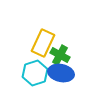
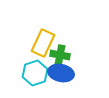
green cross: rotated 18 degrees counterclockwise
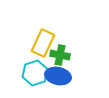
blue ellipse: moved 3 px left, 3 px down
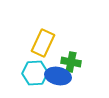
green cross: moved 11 px right, 7 px down
cyan hexagon: rotated 15 degrees clockwise
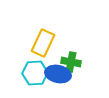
blue ellipse: moved 2 px up
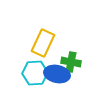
blue ellipse: moved 1 px left
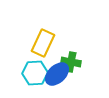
blue ellipse: rotated 55 degrees counterclockwise
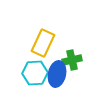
green cross: moved 1 px right, 2 px up; rotated 24 degrees counterclockwise
blue ellipse: rotated 35 degrees counterclockwise
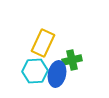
cyan hexagon: moved 2 px up
